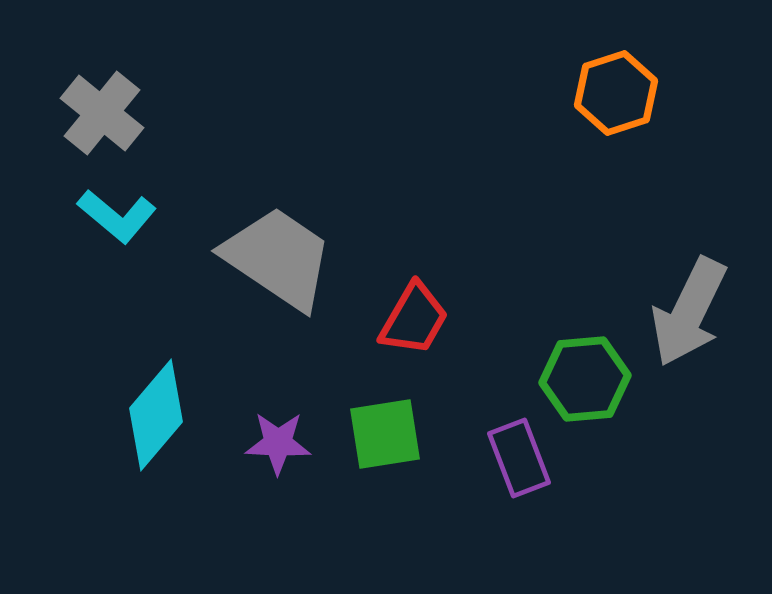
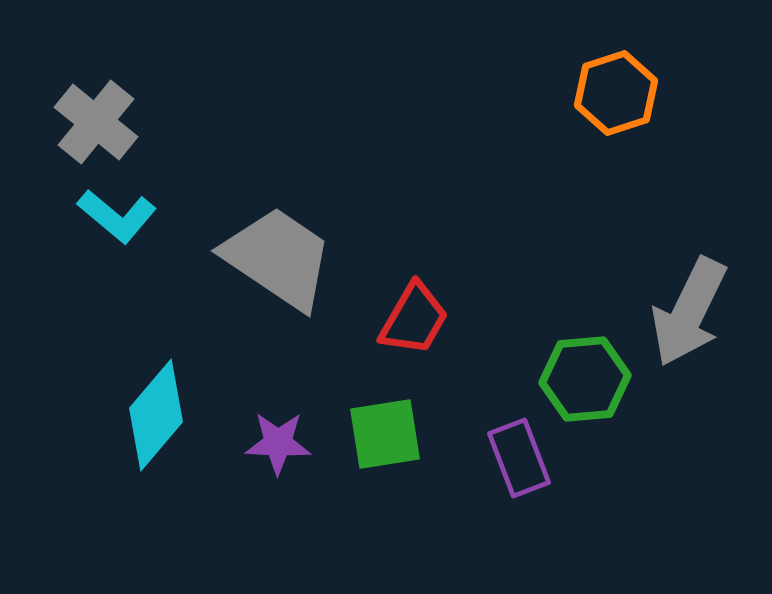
gray cross: moved 6 px left, 9 px down
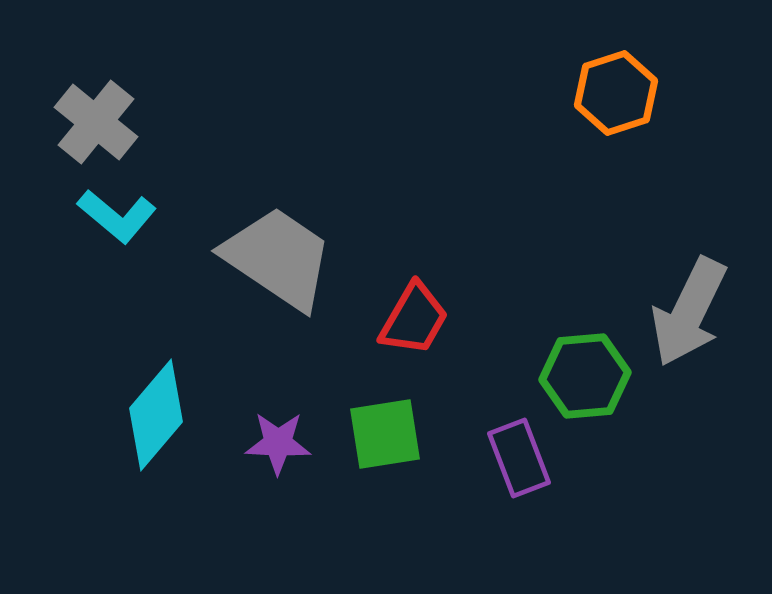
green hexagon: moved 3 px up
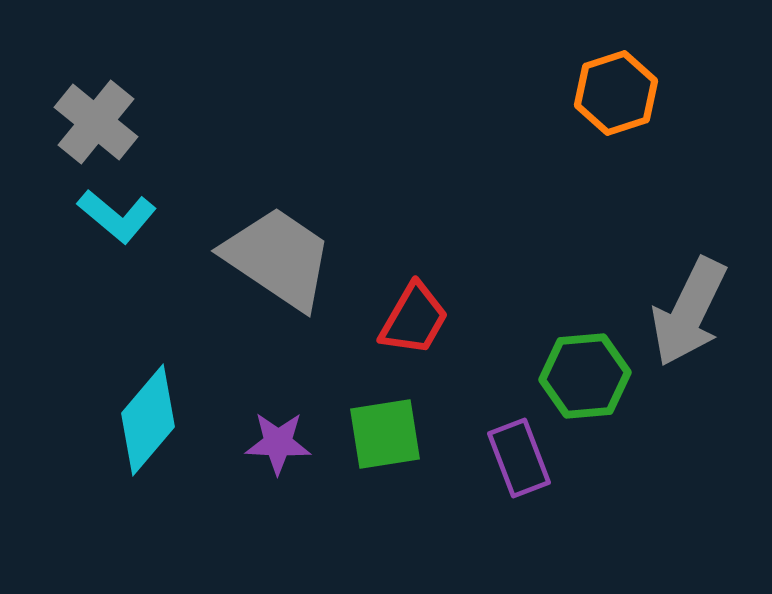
cyan diamond: moved 8 px left, 5 px down
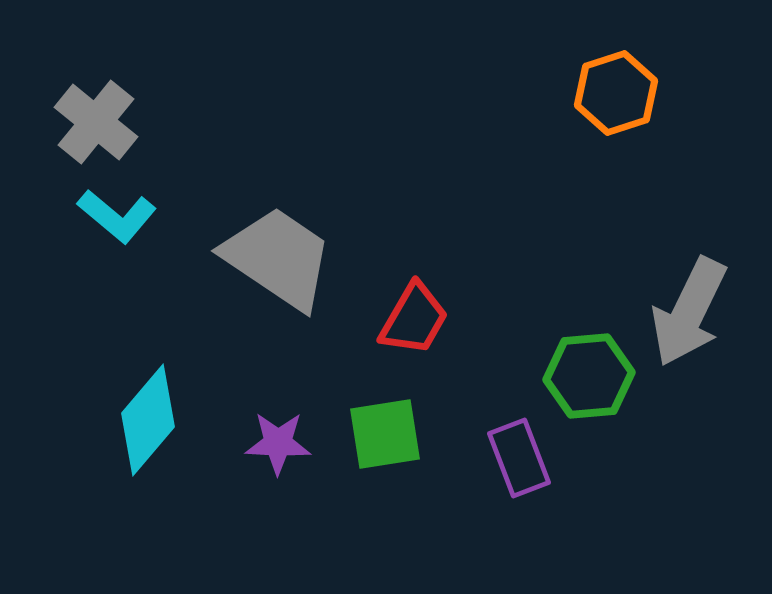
green hexagon: moved 4 px right
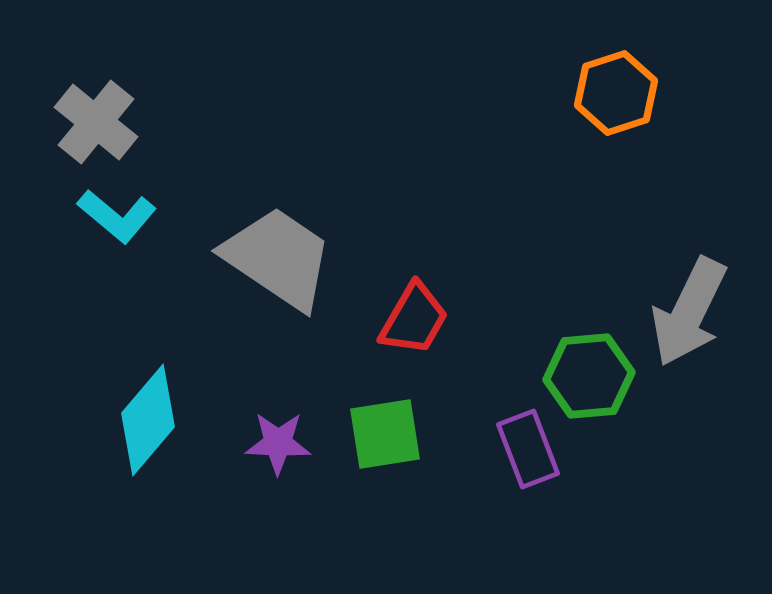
purple rectangle: moved 9 px right, 9 px up
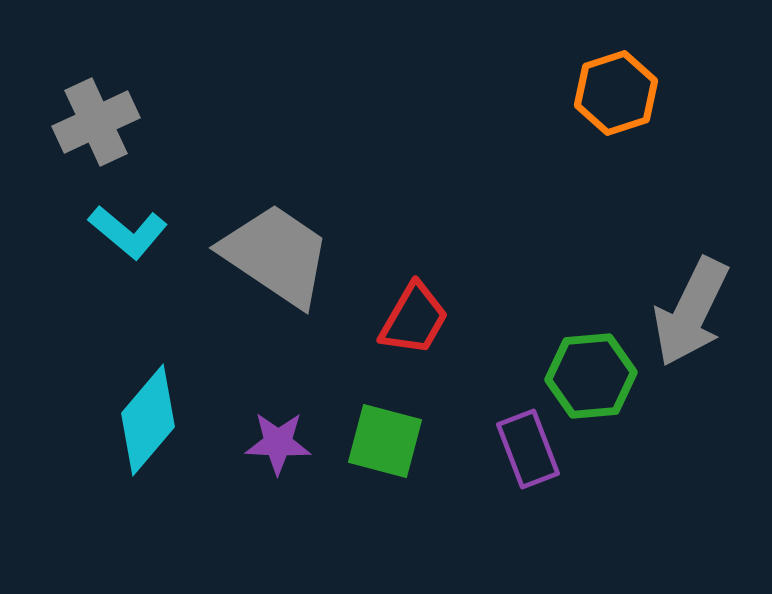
gray cross: rotated 26 degrees clockwise
cyan L-shape: moved 11 px right, 16 px down
gray trapezoid: moved 2 px left, 3 px up
gray arrow: moved 2 px right
green hexagon: moved 2 px right
green square: moved 7 px down; rotated 24 degrees clockwise
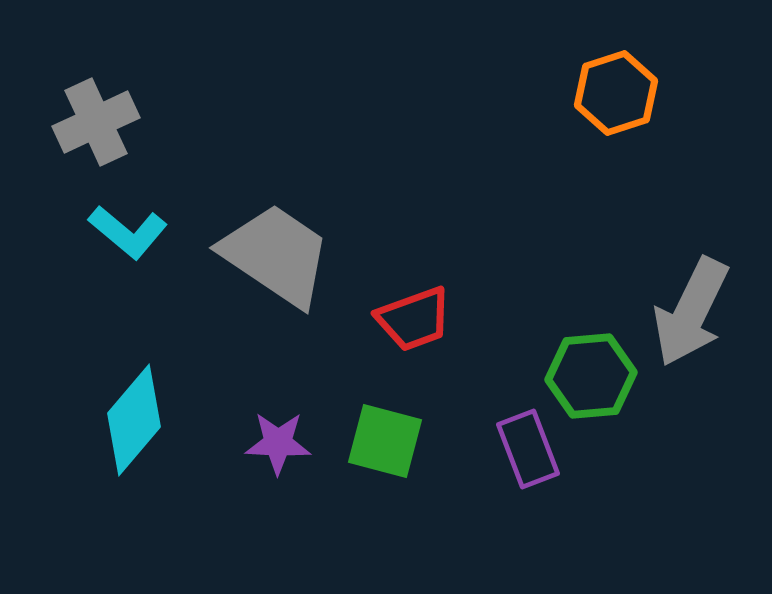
red trapezoid: rotated 40 degrees clockwise
cyan diamond: moved 14 px left
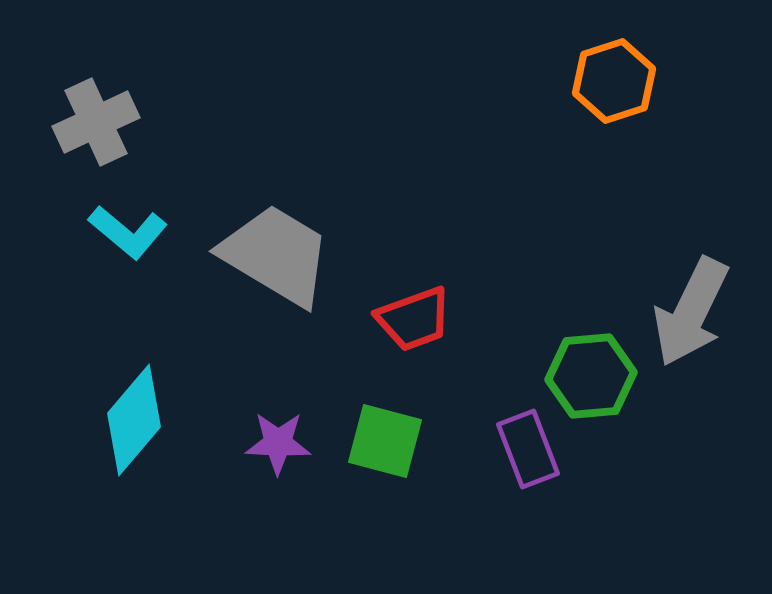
orange hexagon: moved 2 px left, 12 px up
gray trapezoid: rotated 3 degrees counterclockwise
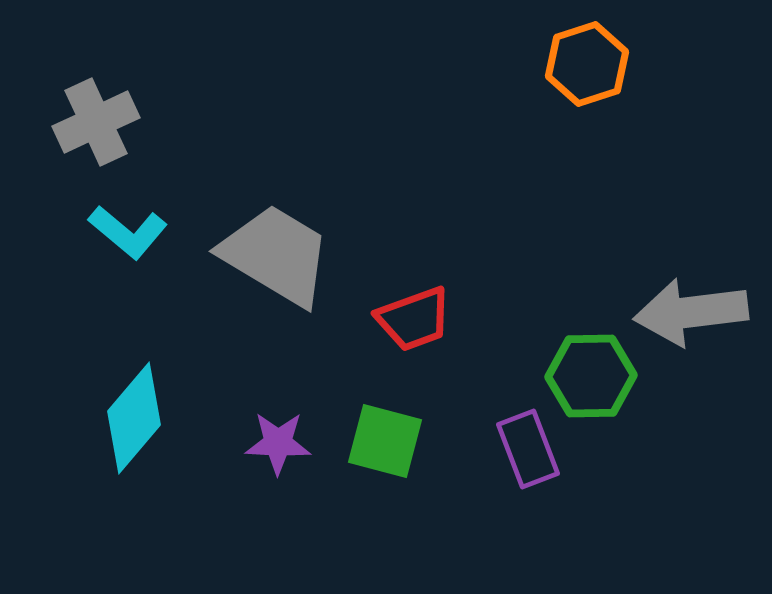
orange hexagon: moved 27 px left, 17 px up
gray arrow: rotated 57 degrees clockwise
green hexagon: rotated 4 degrees clockwise
cyan diamond: moved 2 px up
